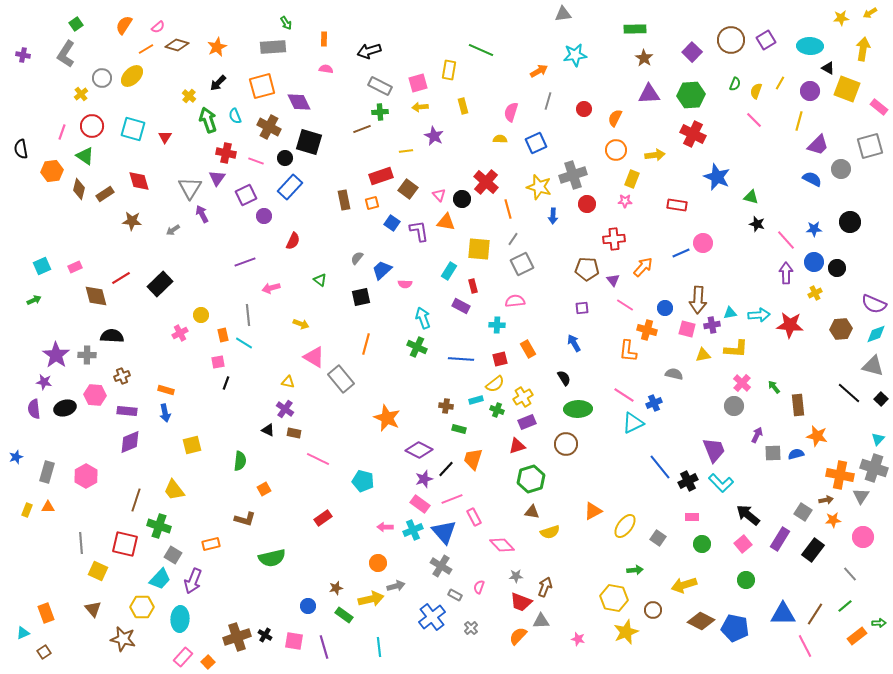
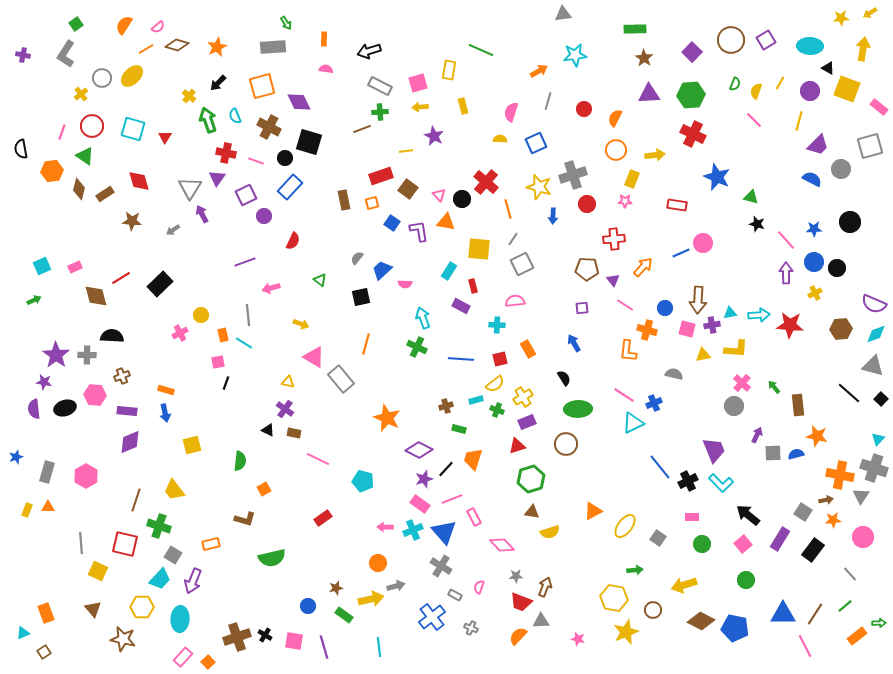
brown cross at (446, 406): rotated 24 degrees counterclockwise
gray cross at (471, 628): rotated 24 degrees counterclockwise
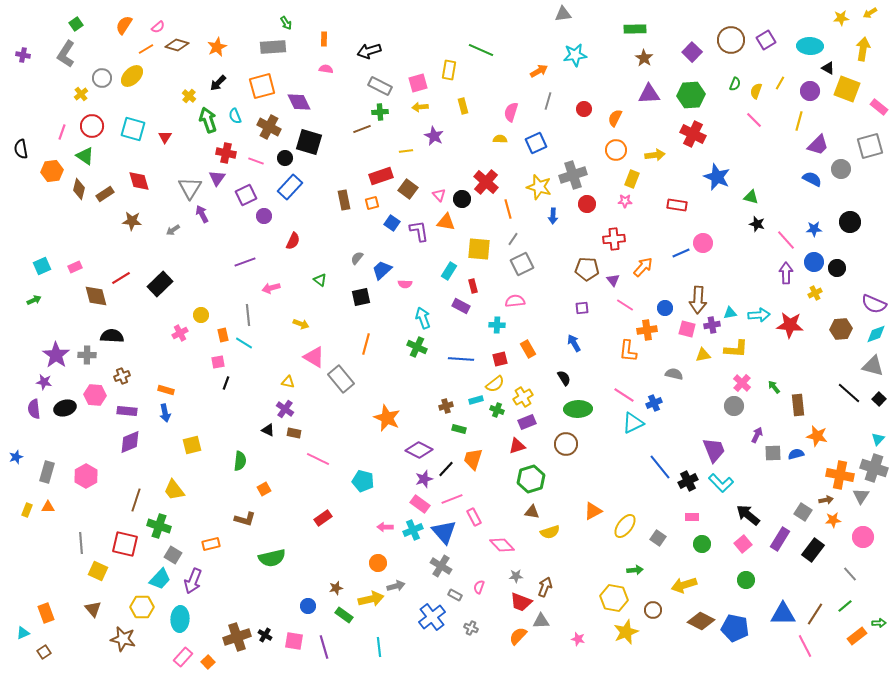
orange cross at (647, 330): rotated 24 degrees counterclockwise
black square at (881, 399): moved 2 px left
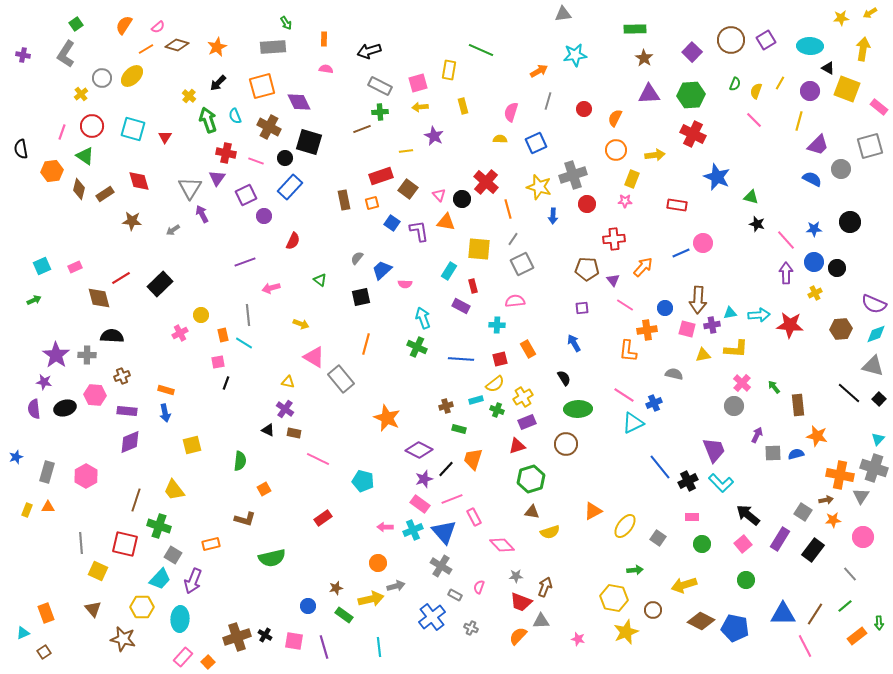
brown diamond at (96, 296): moved 3 px right, 2 px down
green arrow at (879, 623): rotated 88 degrees clockwise
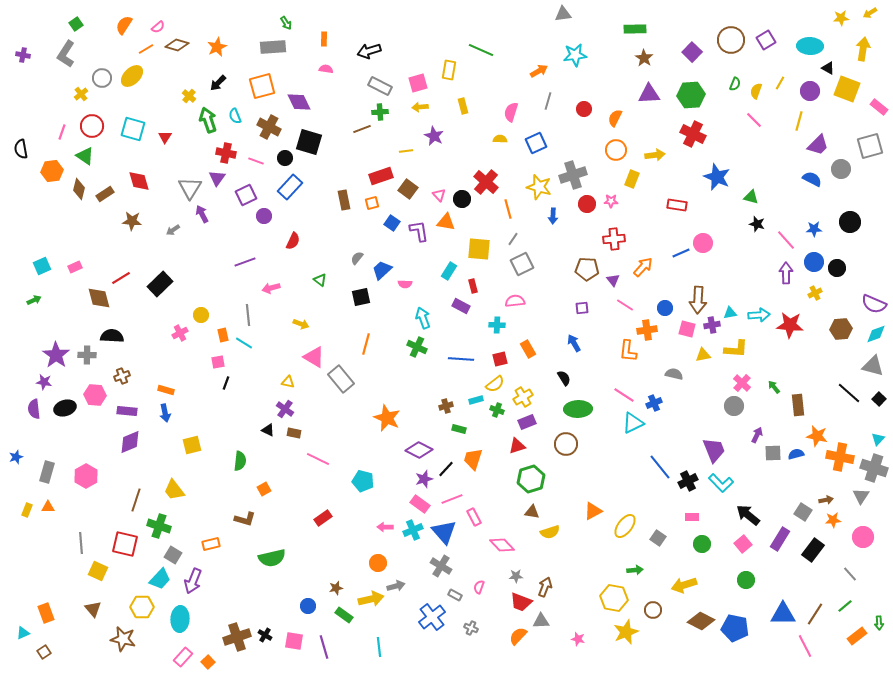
pink star at (625, 201): moved 14 px left
orange cross at (840, 475): moved 18 px up
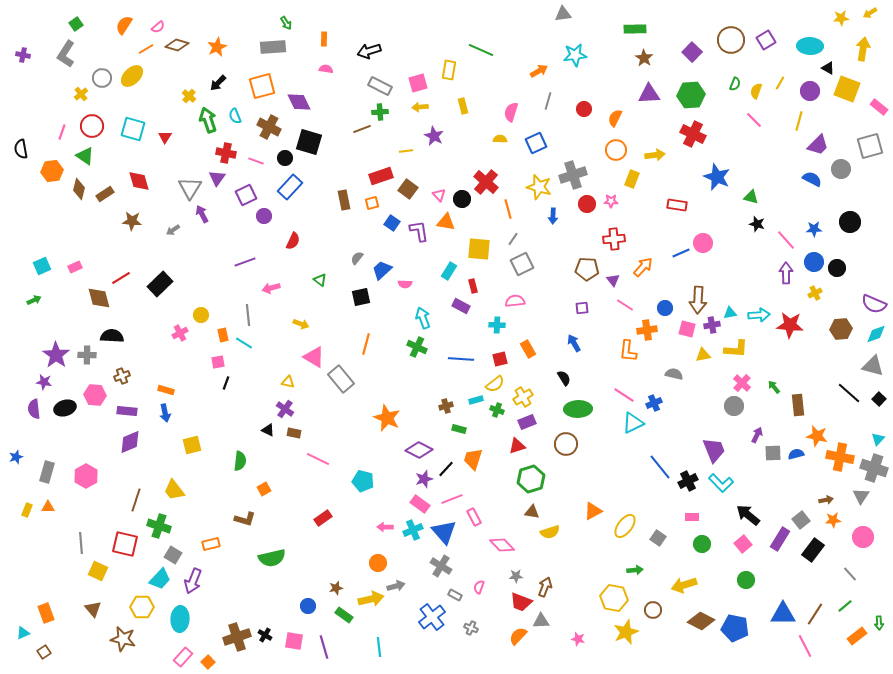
gray square at (803, 512): moved 2 px left, 8 px down; rotated 18 degrees clockwise
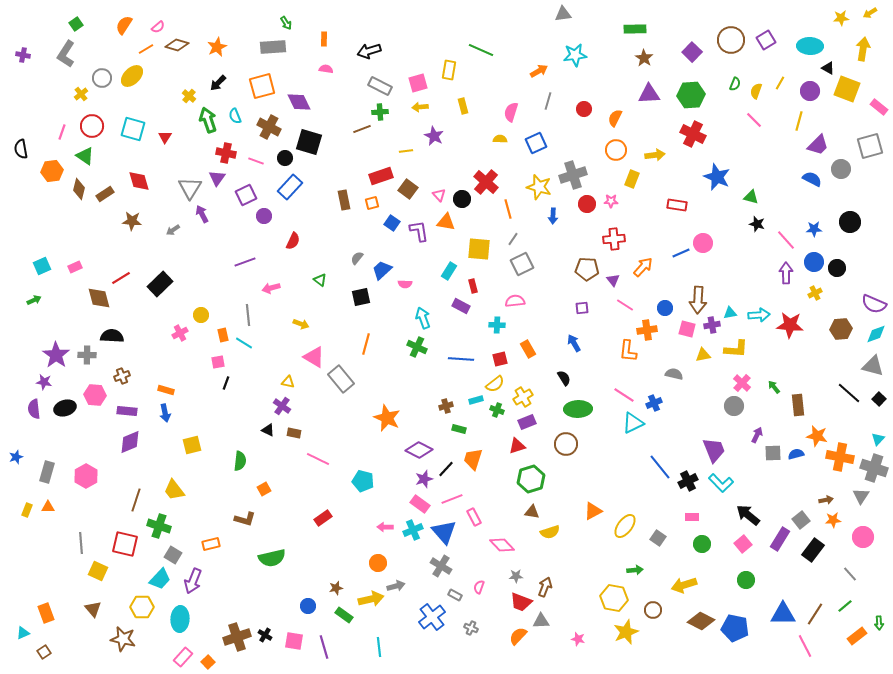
purple cross at (285, 409): moved 3 px left, 3 px up
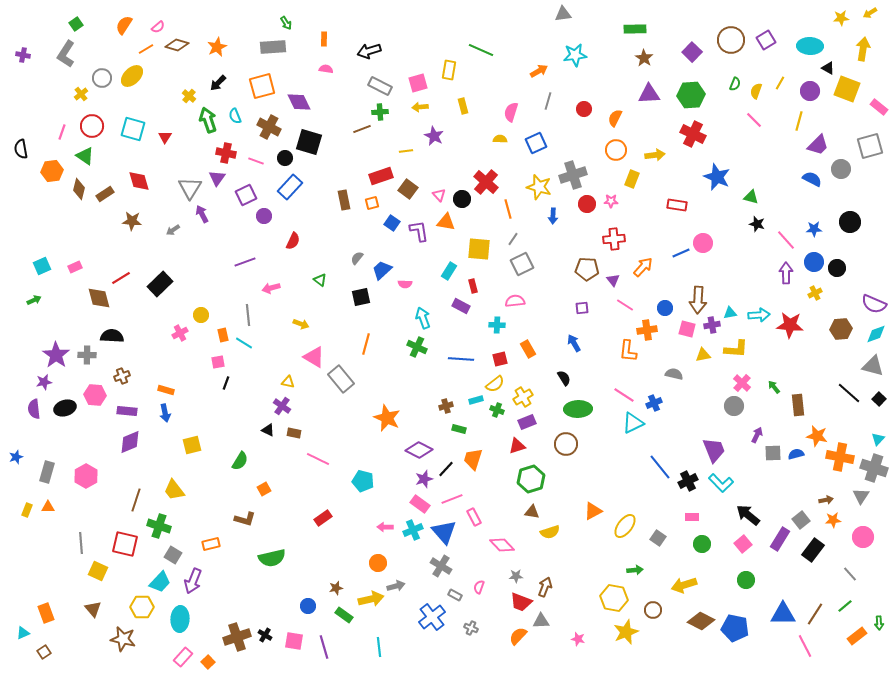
purple star at (44, 382): rotated 21 degrees counterclockwise
green semicircle at (240, 461): rotated 24 degrees clockwise
cyan trapezoid at (160, 579): moved 3 px down
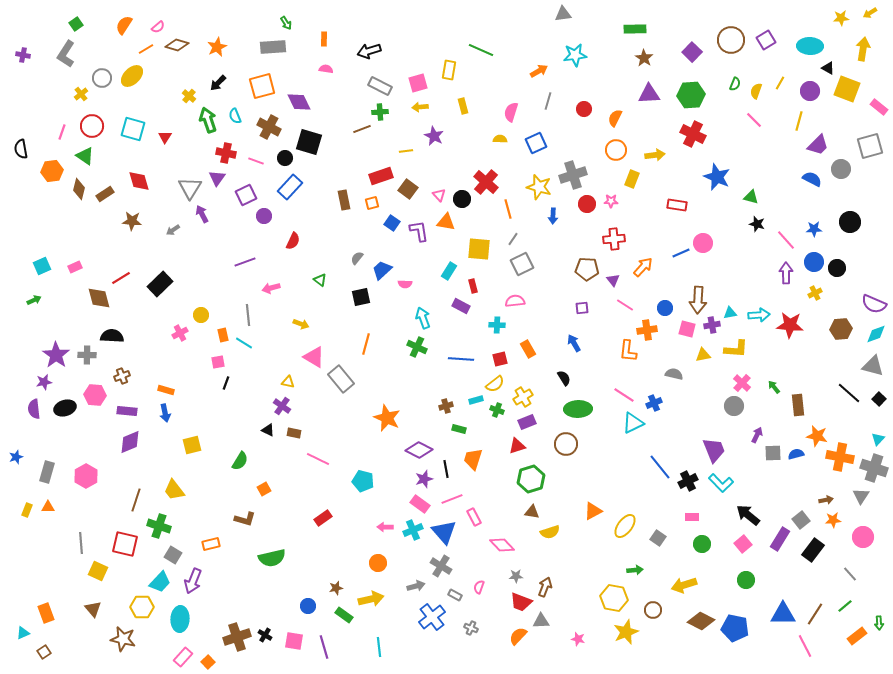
black line at (446, 469): rotated 54 degrees counterclockwise
gray arrow at (396, 586): moved 20 px right
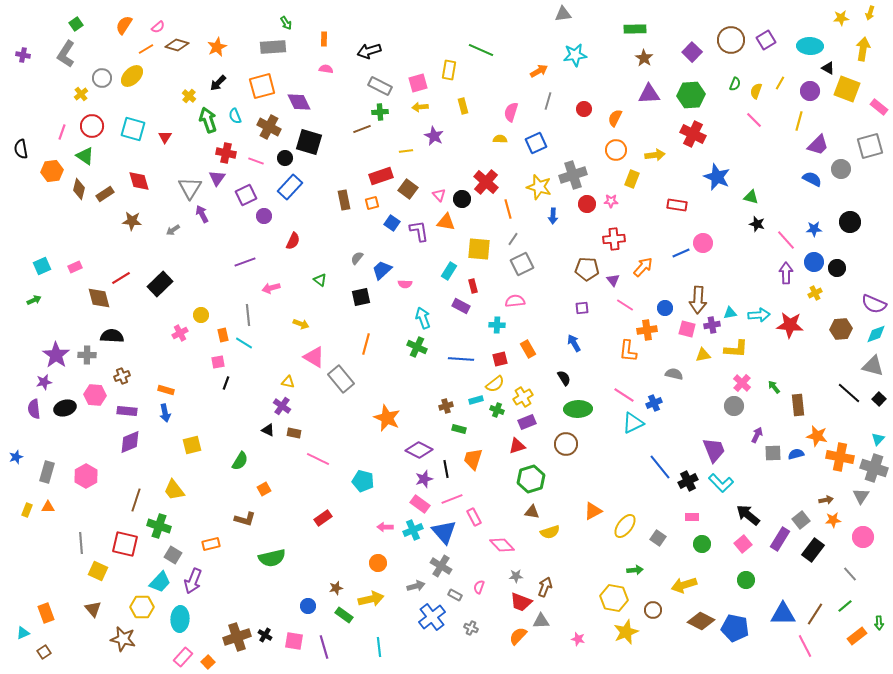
yellow arrow at (870, 13): rotated 40 degrees counterclockwise
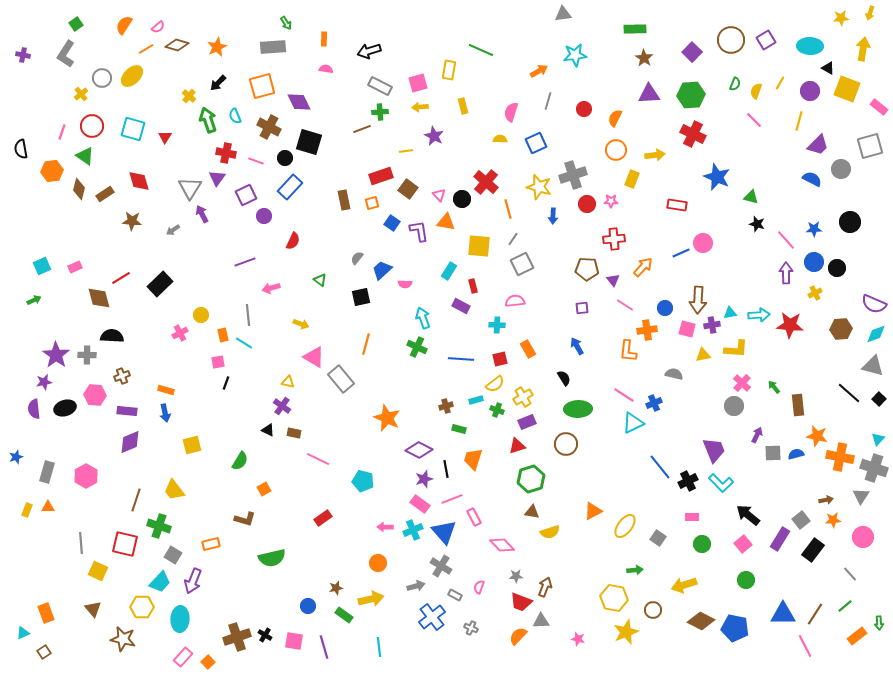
yellow square at (479, 249): moved 3 px up
blue arrow at (574, 343): moved 3 px right, 3 px down
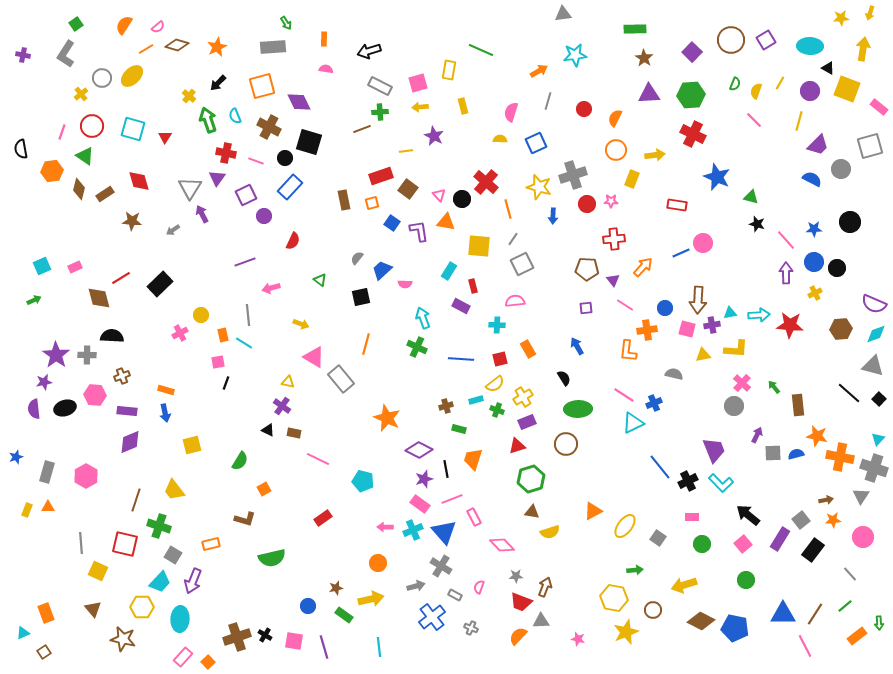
purple square at (582, 308): moved 4 px right
